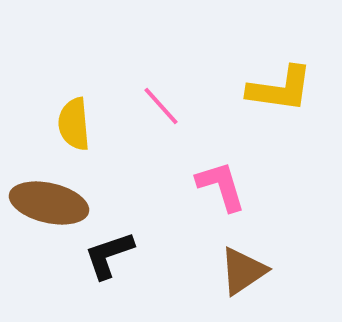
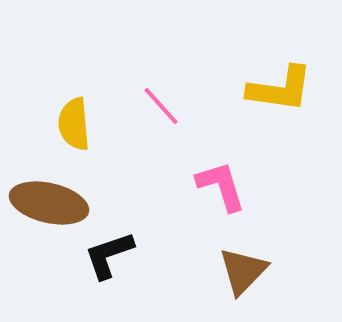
brown triangle: rotated 12 degrees counterclockwise
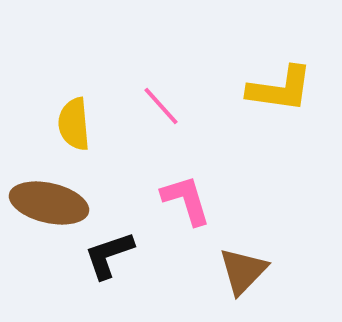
pink L-shape: moved 35 px left, 14 px down
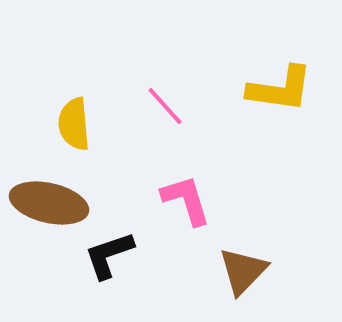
pink line: moved 4 px right
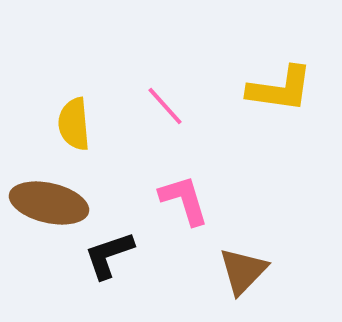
pink L-shape: moved 2 px left
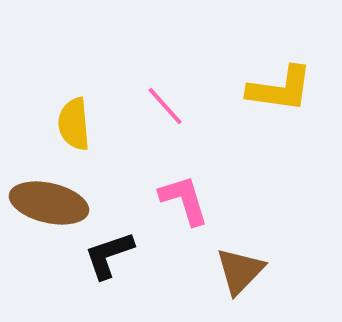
brown triangle: moved 3 px left
